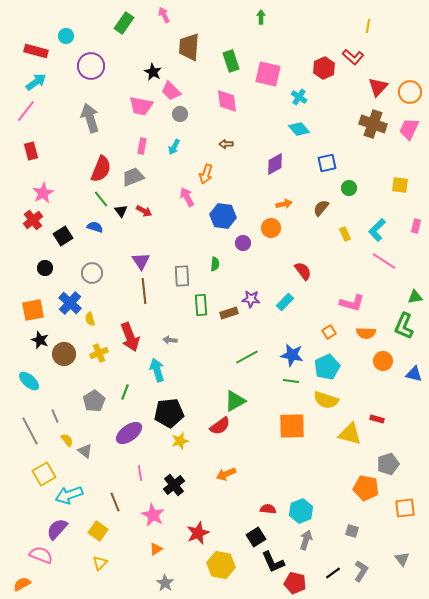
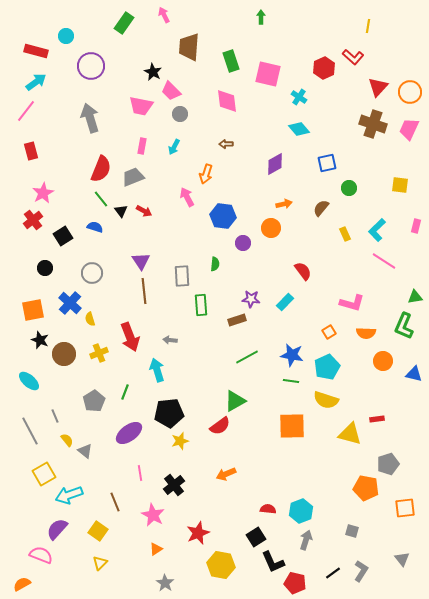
brown rectangle at (229, 313): moved 8 px right, 7 px down
red rectangle at (377, 419): rotated 24 degrees counterclockwise
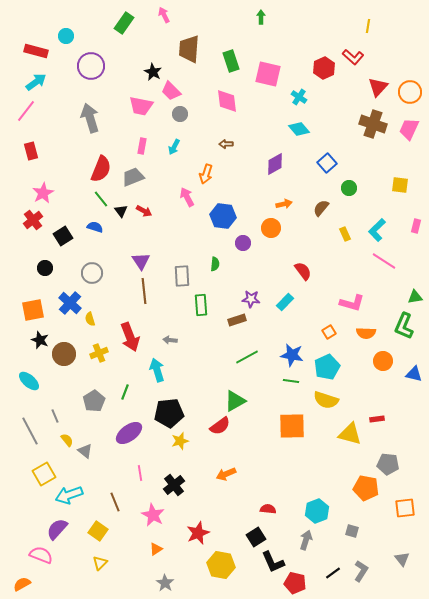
brown trapezoid at (189, 47): moved 2 px down
blue square at (327, 163): rotated 30 degrees counterclockwise
gray pentagon at (388, 464): rotated 25 degrees clockwise
cyan hexagon at (301, 511): moved 16 px right
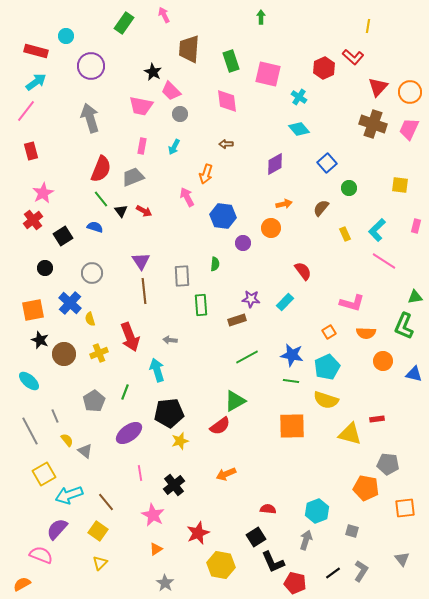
brown line at (115, 502): moved 9 px left; rotated 18 degrees counterclockwise
